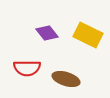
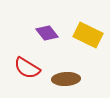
red semicircle: rotated 32 degrees clockwise
brown ellipse: rotated 20 degrees counterclockwise
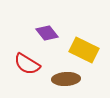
yellow rectangle: moved 4 px left, 15 px down
red semicircle: moved 4 px up
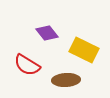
red semicircle: moved 1 px down
brown ellipse: moved 1 px down
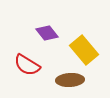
yellow rectangle: rotated 24 degrees clockwise
brown ellipse: moved 4 px right
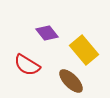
brown ellipse: moved 1 px right, 1 px down; rotated 48 degrees clockwise
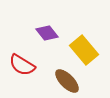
red semicircle: moved 5 px left
brown ellipse: moved 4 px left
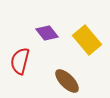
yellow rectangle: moved 3 px right, 10 px up
red semicircle: moved 2 px left, 4 px up; rotated 72 degrees clockwise
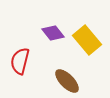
purple diamond: moved 6 px right
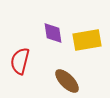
purple diamond: rotated 30 degrees clockwise
yellow rectangle: rotated 60 degrees counterclockwise
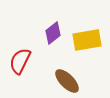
purple diamond: rotated 60 degrees clockwise
red semicircle: rotated 12 degrees clockwise
